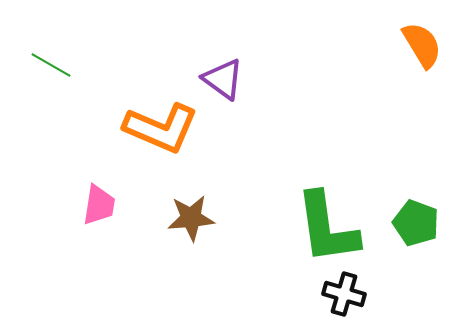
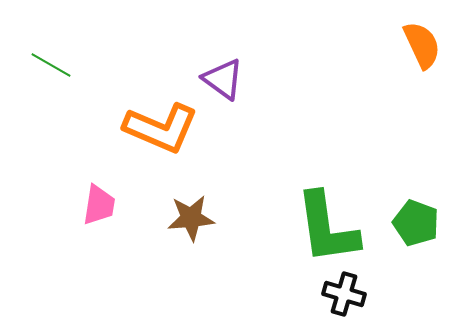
orange semicircle: rotated 6 degrees clockwise
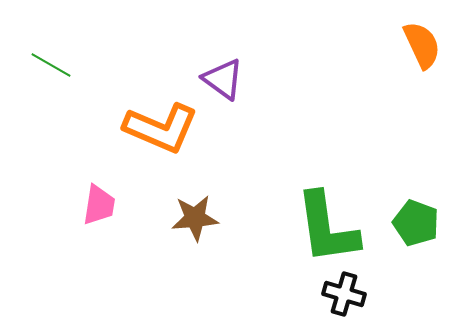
brown star: moved 4 px right
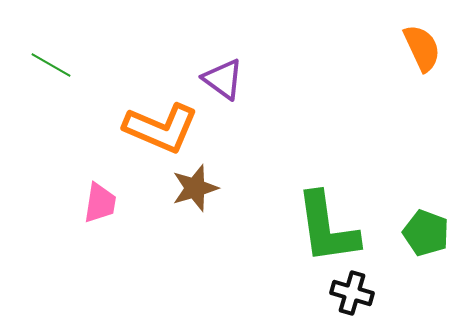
orange semicircle: moved 3 px down
pink trapezoid: moved 1 px right, 2 px up
brown star: moved 30 px up; rotated 12 degrees counterclockwise
green pentagon: moved 10 px right, 10 px down
black cross: moved 8 px right, 1 px up
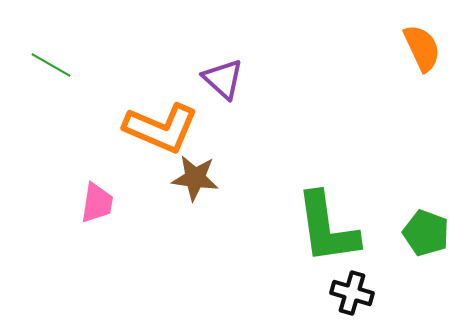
purple triangle: rotated 6 degrees clockwise
brown star: moved 10 px up; rotated 24 degrees clockwise
pink trapezoid: moved 3 px left
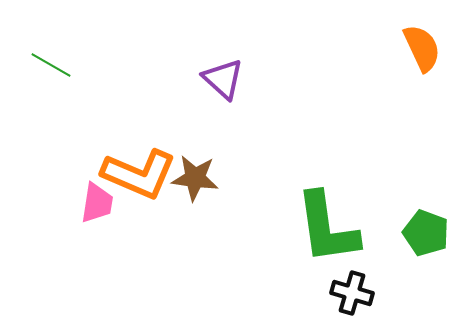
orange L-shape: moved 22 px left, 46 px down
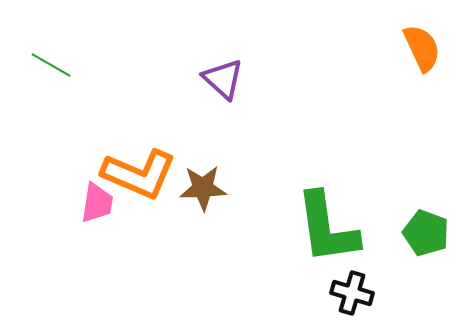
brown star: moved 8 px right, 10 px down; rotated 9 degrees counterclockwise
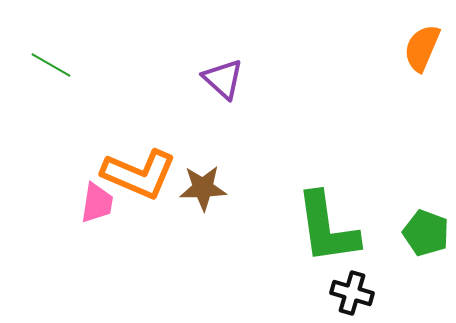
orange semicircle: rotated 132 degrees counterclockwise
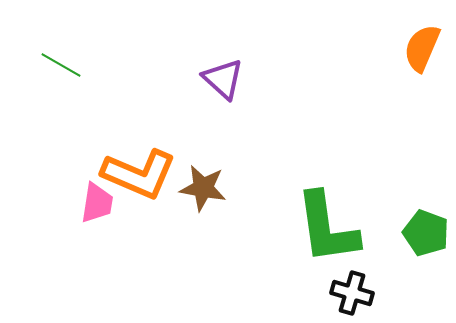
green line: moved 10 px right
brown star: rotated 12 degrees clockwise
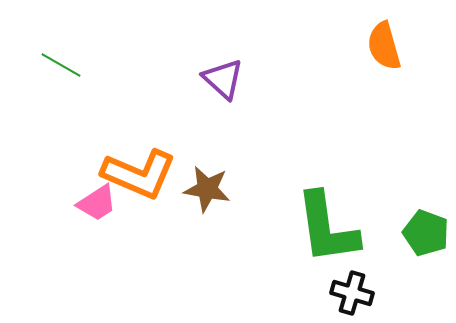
orange semicircle: moved 38 px left, 2 px up; rotated 39 degrees counterclockwise
brown star: moved 4 px right, 1 px down
pink trapezoid: rotated 48 degrees clockwise
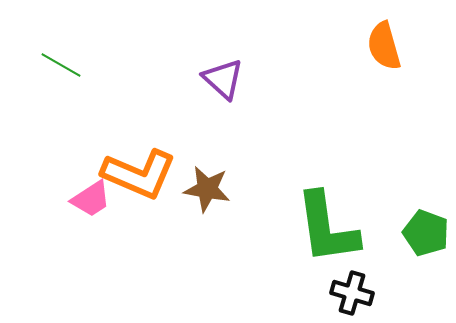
pink trapezoid: moved 6 px left, 4 px up
